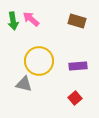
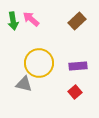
brown rectangle: rotated 60 degrees counterclockwise
yellow circle: moved 2 px down
red square: moved 6 px up
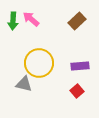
green arrow: rotated 12 degrees clockwise
purple rectangle: moved 2 px right
red square: moved 2 px right, 1 px up
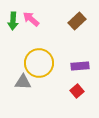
gray triangle: moved 1 px left, 2 px up; rotated 12 degrees counterclockwise
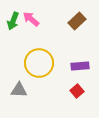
green arrow: rotated 18 degrees clockwise
gray triangle: moved 4 px left, 8 px down
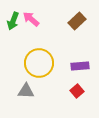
gray triangle: moved 7 px right, 1 px down
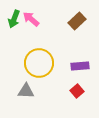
green arrow: moved 1 px right, 2 px up
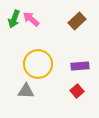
yellow circle: moved 1 px left, 1 px down
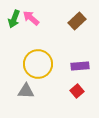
pink arrow: moved 1 px up
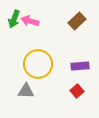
pink arrow: moved 1 px left, 3 px down; rotated 24 degrees counterclockwise
